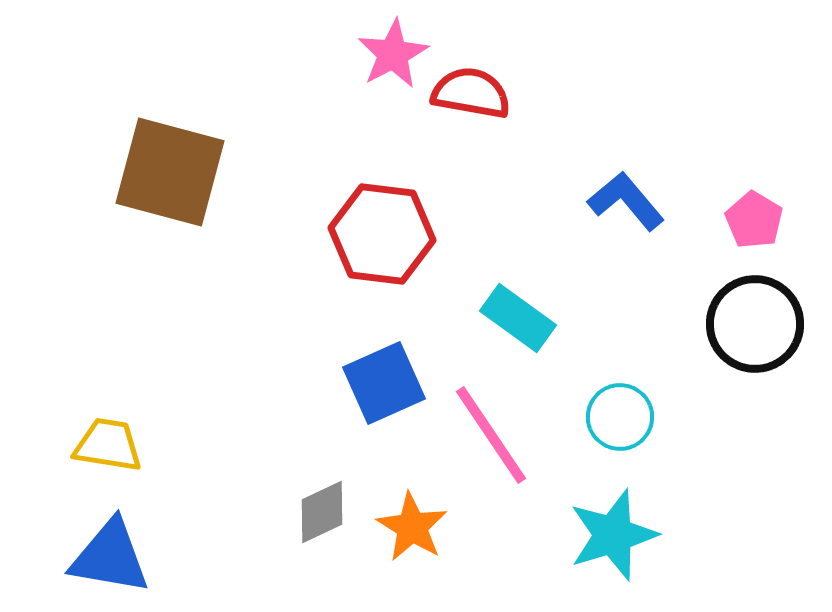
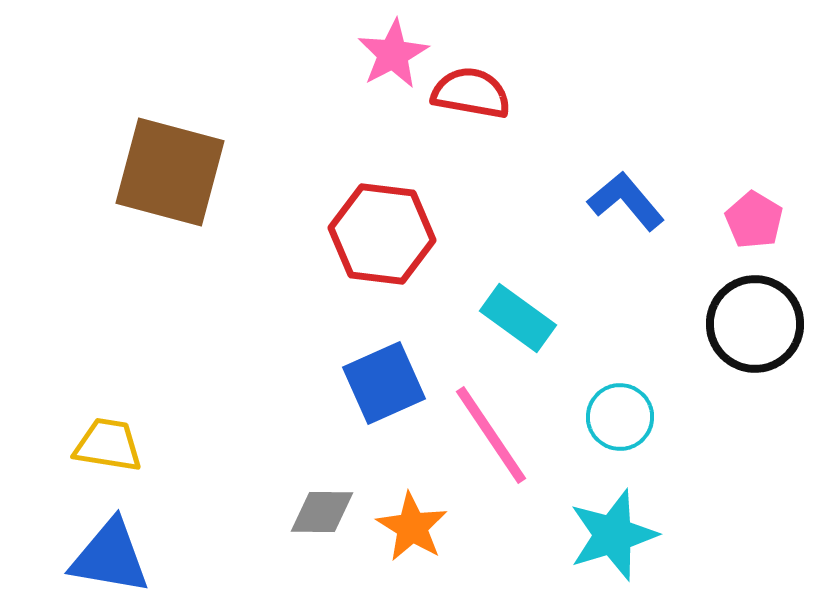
gray diamond: rotated 26 degrees clockwise
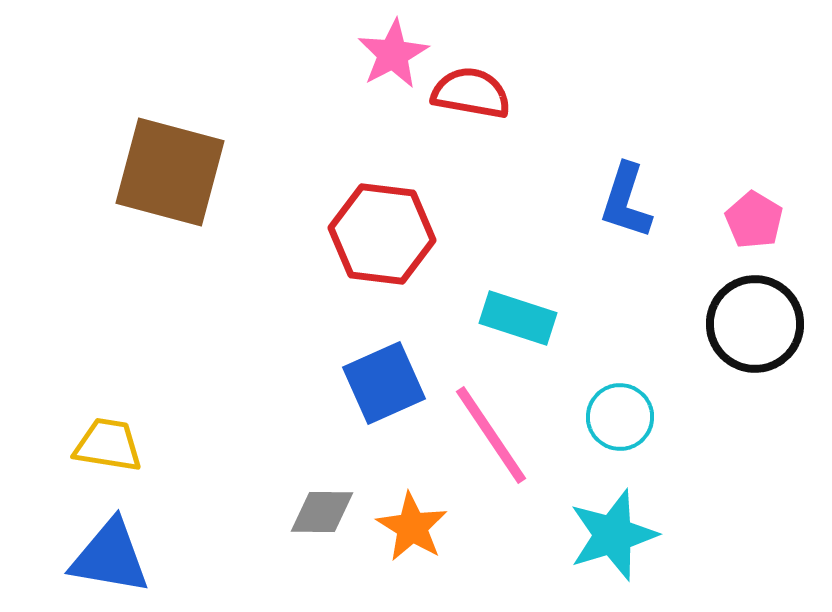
blue L-shape: rotated 122 degrees counterclockwise
cyan rectangle: rotated 18 degrees counterclockwise
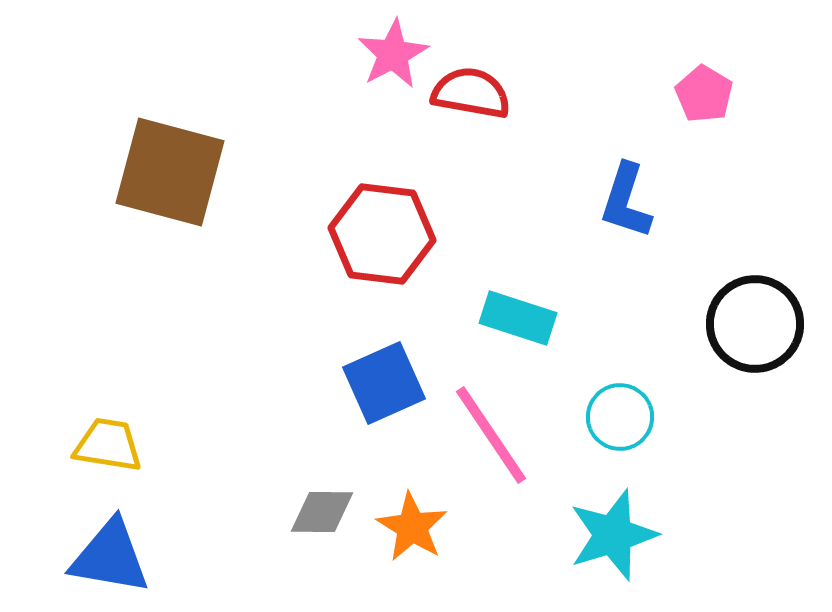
pink pentagon: moved 50 px left, 126 px up
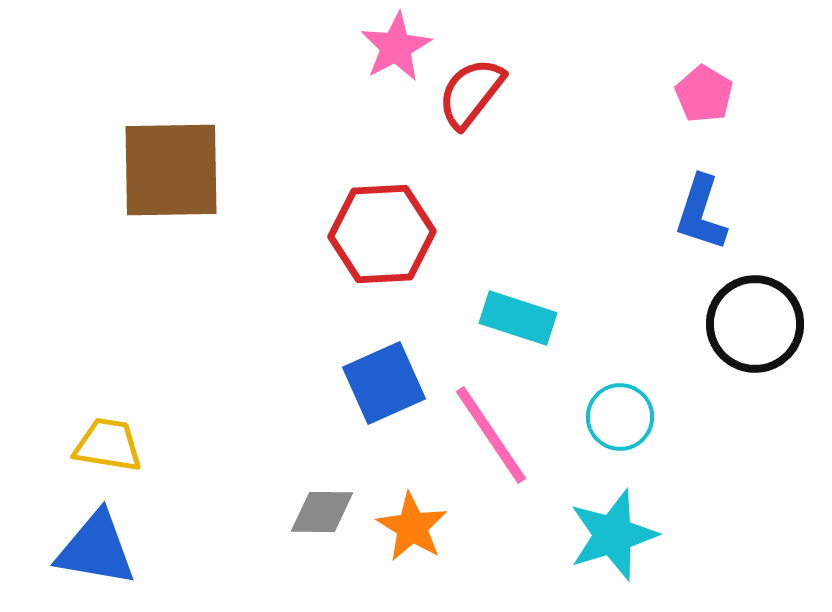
pink star: moved 3 px right, 7 px up
red semicircle: rotated 62 degrees counterclockwise
brown square: moved 1 px right, 2 px up; rotated 16 degrees counterclockwise
blue L-shape: moved 75 px right, 12 px down
red hexagon: rotated 10 degrees counterclockwise
blue triangle: moved 14 px left, 8 px up
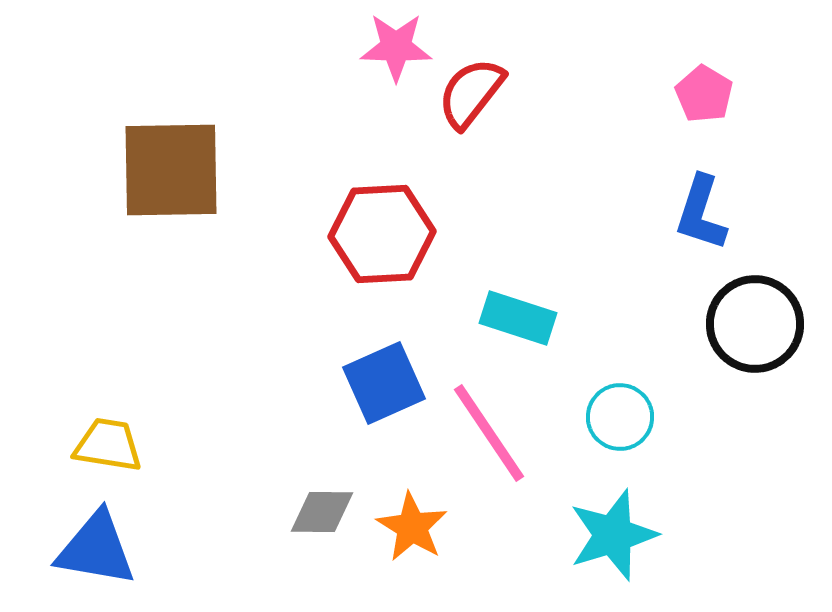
pink star: rotated 30 degrees clockwise
pink line: moved 2 px left, 2 px up
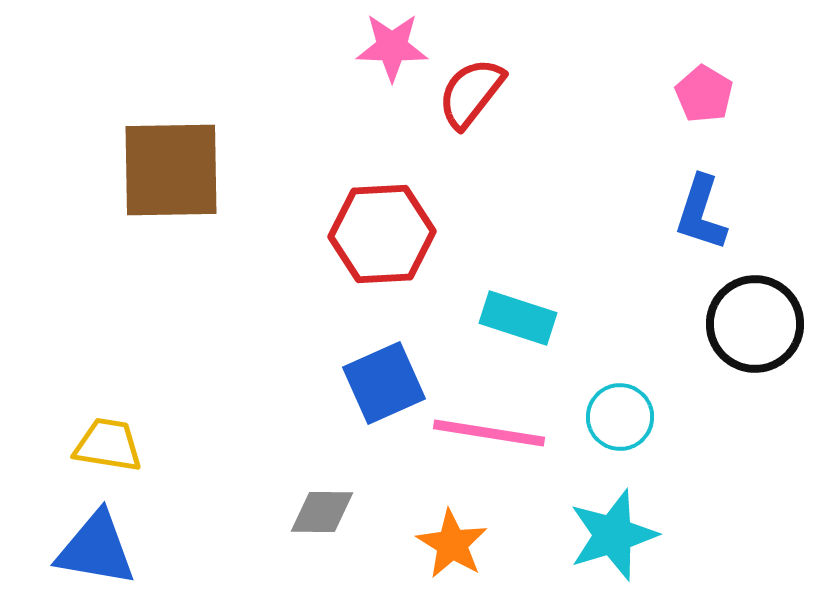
pink star: moved 4 px left
pink line: rotated 47 degrees counterclockwise
orange star: moved 40 px right, 17 px down
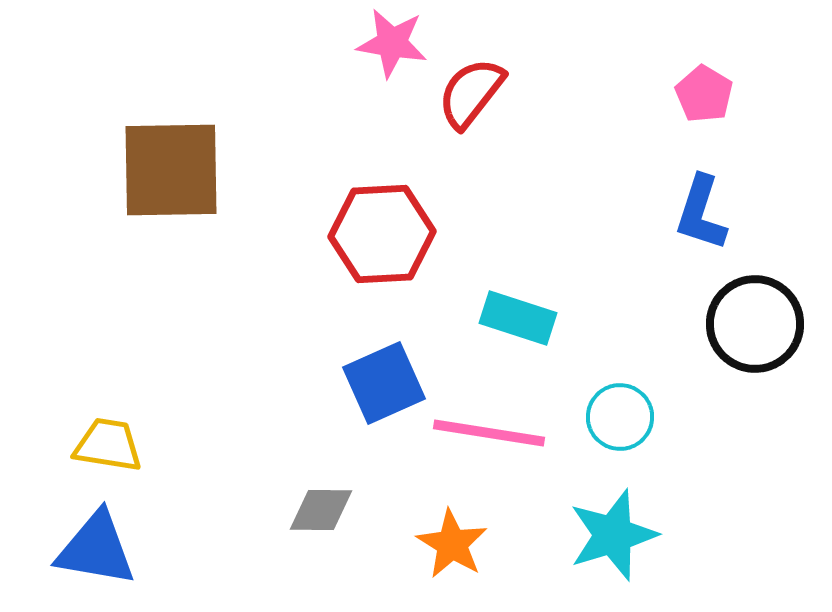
pink star: moved 4 px up; rotated 8 degrees clockwise
gray diamond: moved 1 px left, 2 px up
